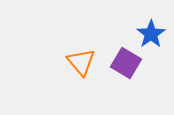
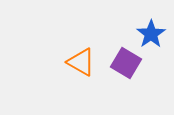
orange triangle: rotated 20 degrees counterclockwise
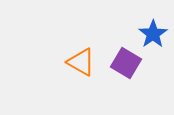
blue star: moved 2 px right
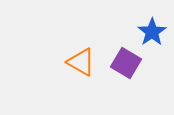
blue star: moved 1 px left, 2 px up
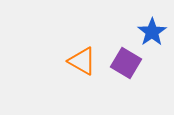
orange triangle: moved 1 px right, 1 px up
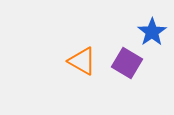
purple square: moved 1 px right
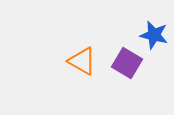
blue star: moved 2 px right, 3 px down; rotated 24 degrees counterclockwise
